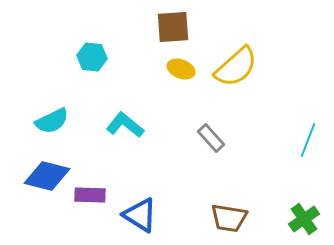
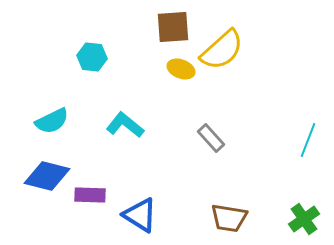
yellow semicircle: moved 14 px left, 17 px up
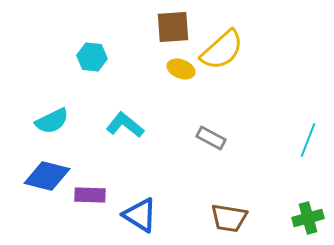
gray rectangle: rotated 20 degrees counterclockwise
green cross: moved 4 px right, 1 px up; rotated 20 degrees clockwise
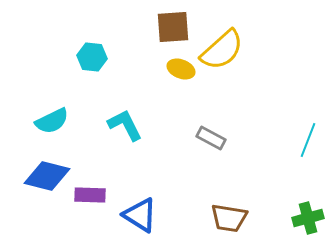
cyan L-shape: rotated 24 degrees clockwise
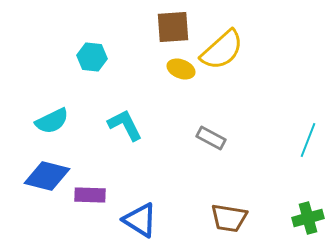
blue triangle: moved 5 px down
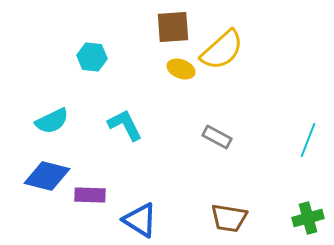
gray rectangle: moved 6 px right, 1 px up
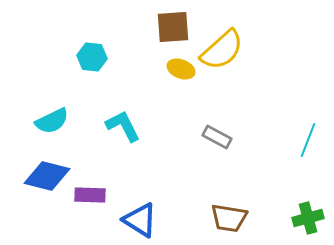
cyan L-shape: moved 2 px left, 1 px down
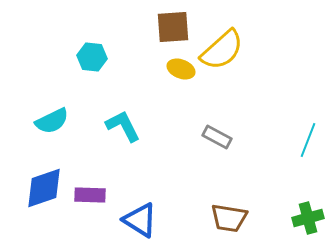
blue diamond: moved 3 px left, 12 px down; rotated 33 degrees counterclockwise
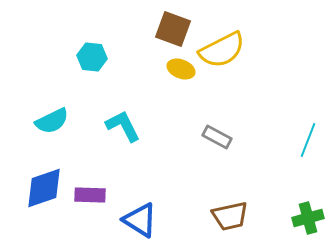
brown square: moved 2 px down; rotated 24 degrees clockwise
yellow semicircle: rotated 15 degrees clockwise
brown trapezoid: moved 1 px right, 2 px up; rotated 21 degrees counterclockwise
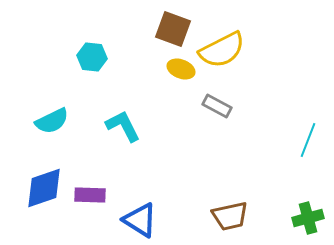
gray rectangle: moved 31 px up
